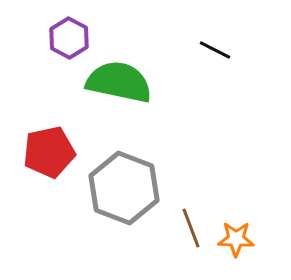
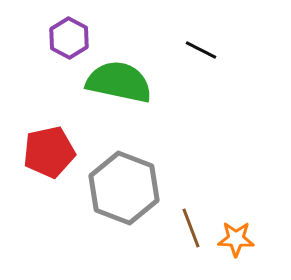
black line: moved 14 px left
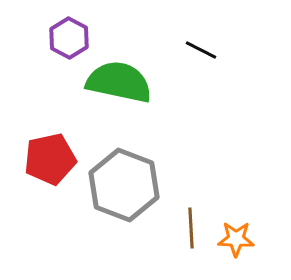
red pentagon: moved 1 px right, 7 px down
gray hexagon: moved 3 px up
brown line: rotated 18 degrees clockwise
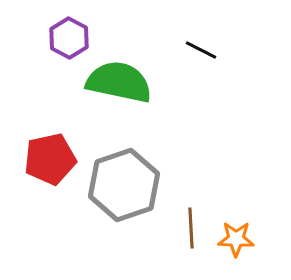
gray hexagon: rotated 20 degrees clockwise
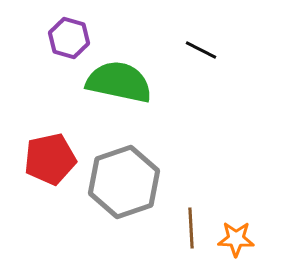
purple hexagon: rotated 12 degrees counterclockwise
gray hexagon: moved 3 px up
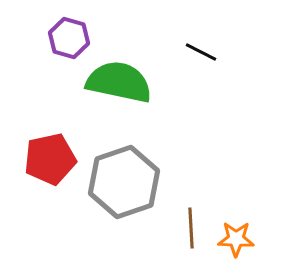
black line: moved 2 px down
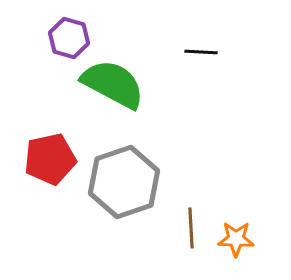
black line: rotated 24 degrees counterclockwise
green semicircle: moved 6 px left, 2 px down; rotated 16 degrees clockwise
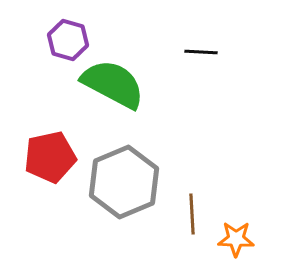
purple hexagon: moved 1 px left, 2 px down
red pentagon: moved 2 px up
gray hexagon: rotated 4 degrees counterclockwise
brown line: moved 1 px right, 14 px up
